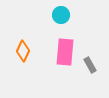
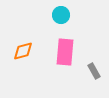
orange diamond: rotated 50 degrees clockwise
gray rectangle: moved 4 px right, 6 px down
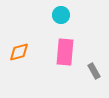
orange diamond: moved 4 px left, 1 px down
